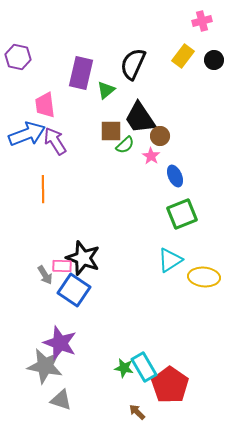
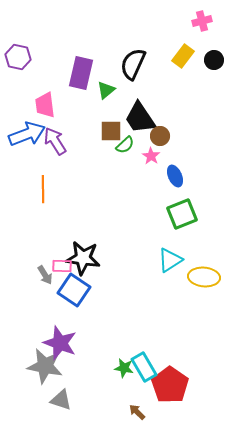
black star: rotated 12 degrees counterclockwise
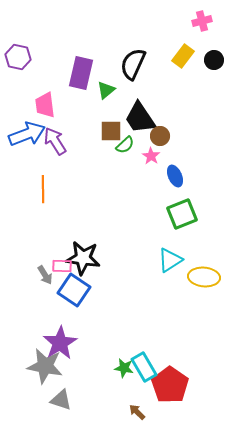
purple star: rotated 20 degrees clockwise
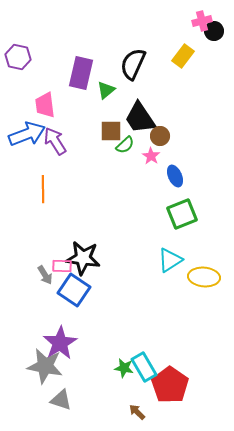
black circle: moved 29 px up
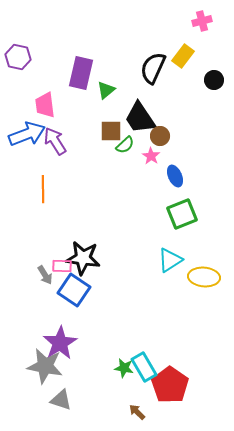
black circle: moved 49 px down
black semicircle: moved 20 px right, 4 px down
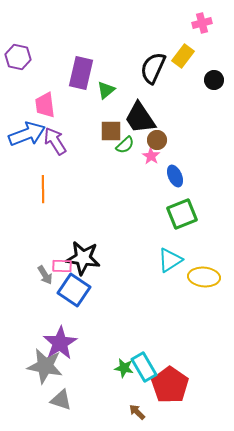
pink cross: moved 2 px down
brown circle: moved 3 px left, 4 px down
